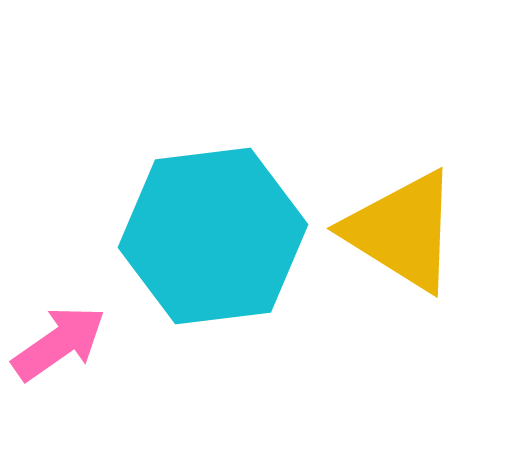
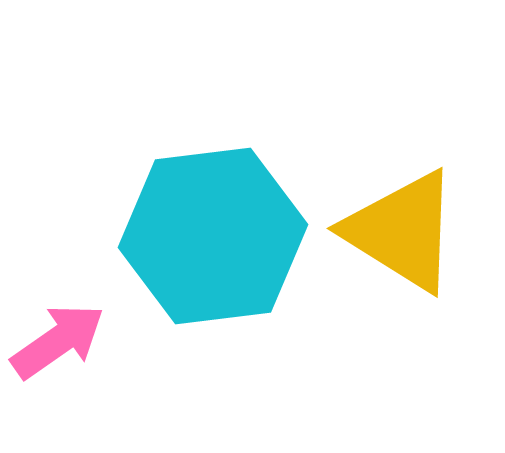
pink arrow: moved 1 px left, 2 px up
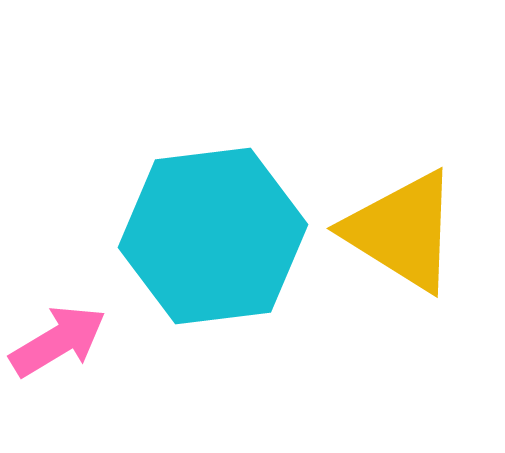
pink arrow: rotated 4 degrees clockwise
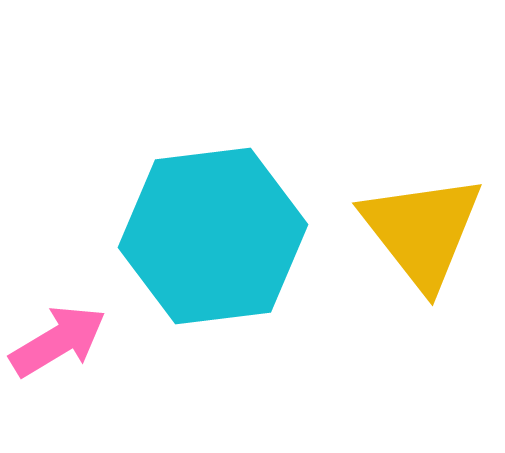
yellow triangle: moved 20 px right; rotated 20 degrees clockwise
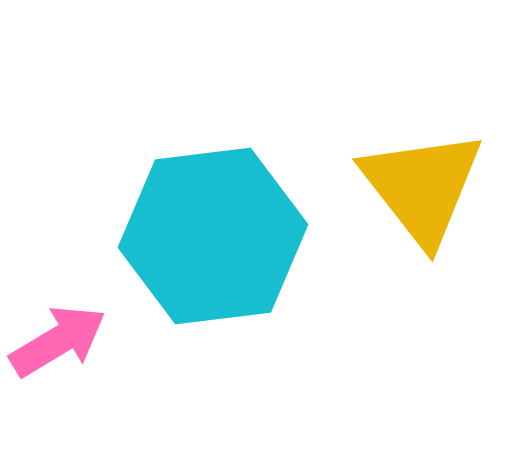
yellow triangle: moved 44 px up
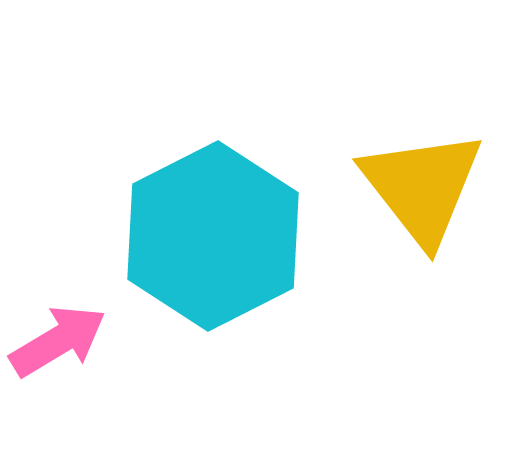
cyan hexagon: rotated 20 degrees counterclockwise
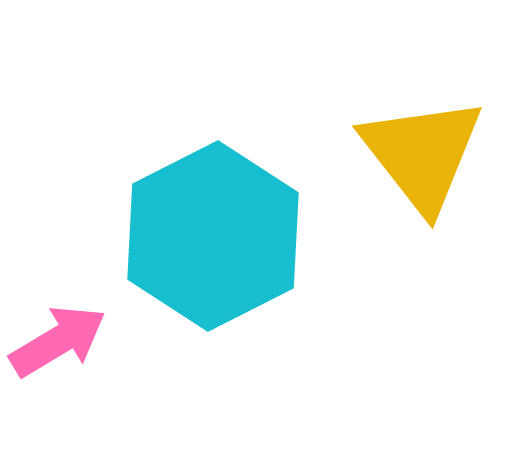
yellow triangle: moved 33 px up
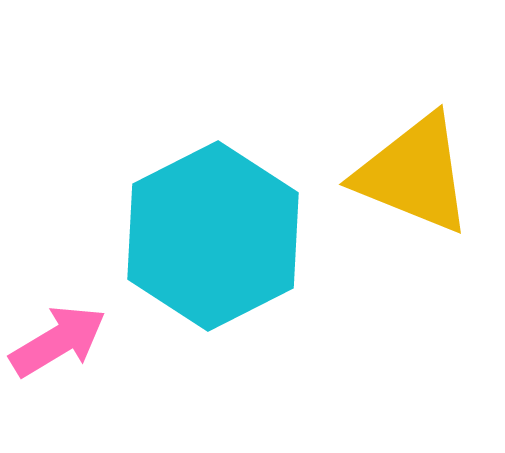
yellow triangle: moved 8 px left, 20 px down; rotated 30 degrees counterclockwise
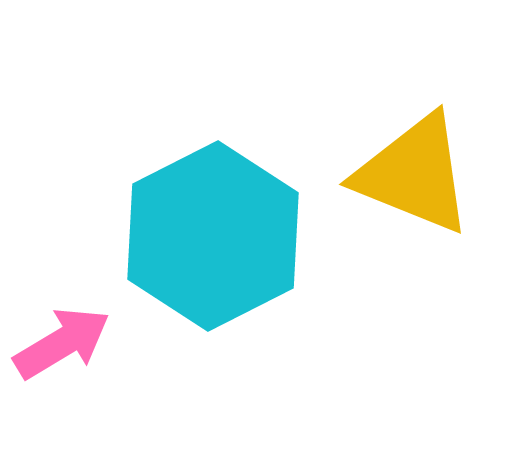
pink arrow: moved 4 px right, 2 px down
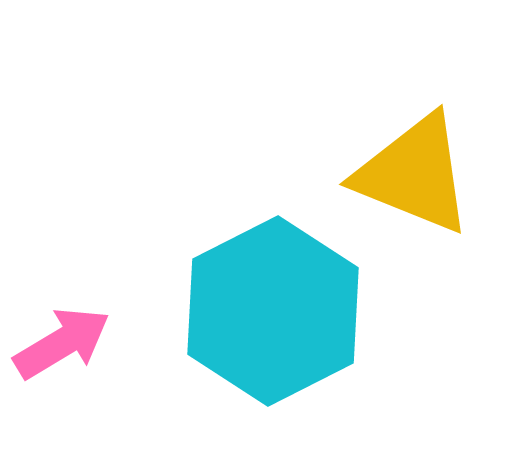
cyan hexagon: moved 60 px right, 75 px down
